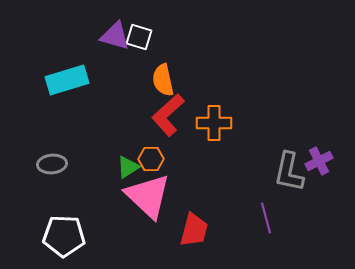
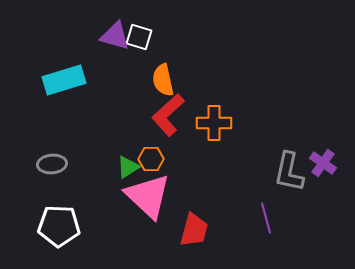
cyan rectangle: moved 3 px left
purple cross: moved 4 px right, 2 px down; rotated 28 degrees counterclockwise
white pentagon: moved 5 px left, 10 px up
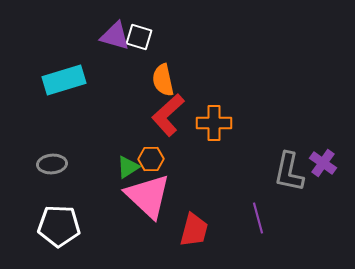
purple line: moved 8 px left
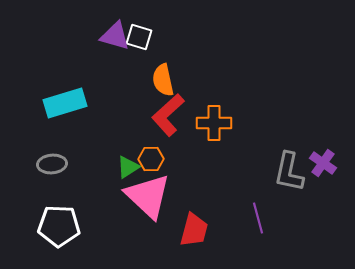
cyan rectangle: moved 1 px right, 23 px down
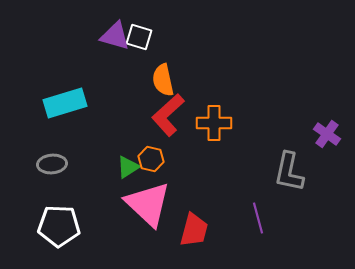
orange hexagon: rotated 15 degrees clockwise
purple cross: moved 4 px right, 29 px up
pink triangle: moved 8 px down
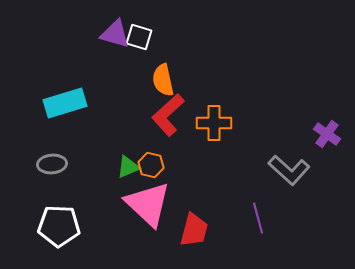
purple triangle: moved 2 px up
orange hexagon: moved 6 px down
green triangle: rotated 10 degrees clockwise
gray L-shape: moved 2 px up; rotated 60 degrees counterclockwise
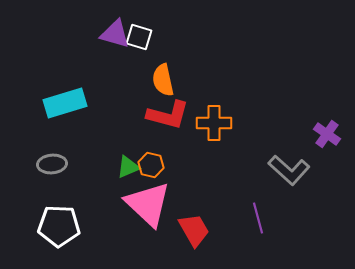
red L-shape: rotated 123 degrees counterclockwise
red trapezoid: rotated 45 degrees counterclockwise
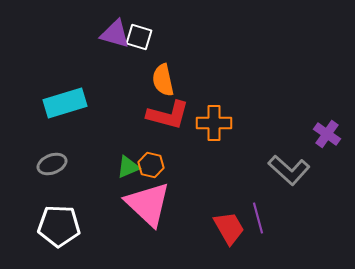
gray ellipse: rotated 16 degrees counterclockwise
red trapezoid: moved 35 px right, 2 px up
